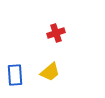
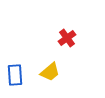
red cross: moved 11 px right, 5 px down; rotated 18 degrees counterclockwise
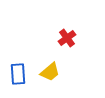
blue rectangle: moved 3 px right, 1 px up
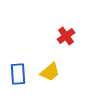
red cross: moved 1 px left, 2 px up
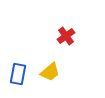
blue rectangle: rotated 15 degrees clockwise
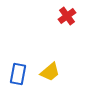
red cross: moved 1 px right, 20 px up
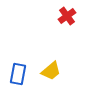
yellow trapezoid: moved 1 px right, 1 px up
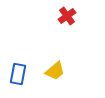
yellow trapezoid: moved 4 px right
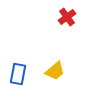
red cross: moved 1 px down
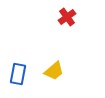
yellow trapezoid: moved 1 px left
